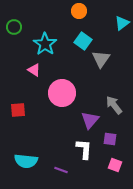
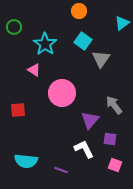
white L-shape: rotated 30 degrees counterclockwise
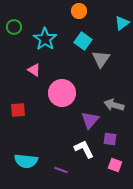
cyan star: moved 5 px up
gray arrow: rotated 36 degrees counterclockwise
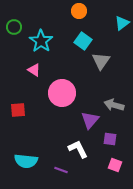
cyan star: moved 4 px left, 2 px down
gray triangle: moved 2 px down
white L-shape: moved 6 px left
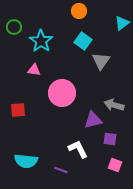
pink triangle: rotated 24 degrees counterclockwise
purple triangle: moved 3 px right; rotated 36 degrees clockwise
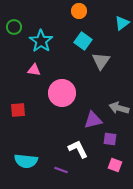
gray arrow: moved 5 px right, 3 px down
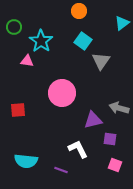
pink triangle: moved 7 px left, 9 px up
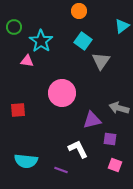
cyan triangle: moved 3 px down
purple triangle: moved 1 px left
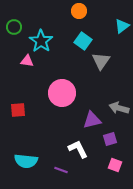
purple square: rotated 24 degrees counterclockwise
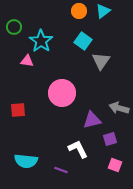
cyan triangle: moved 19 px left, 15 px up
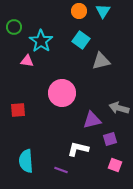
cyan triangle: rotated 21 degrees counterclockwise
cyan square: moved 2 px left, 1 px up
gray triangle: rotated 42 degrees clockwise
white L-shape: rotated 50 degrees counterclockwise
cyan semicircle: rotated 80 degrees clockwise
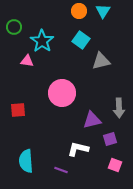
cyan star: moved 1 px right
gray arrow: rotated 108 degrees counterclockwise
